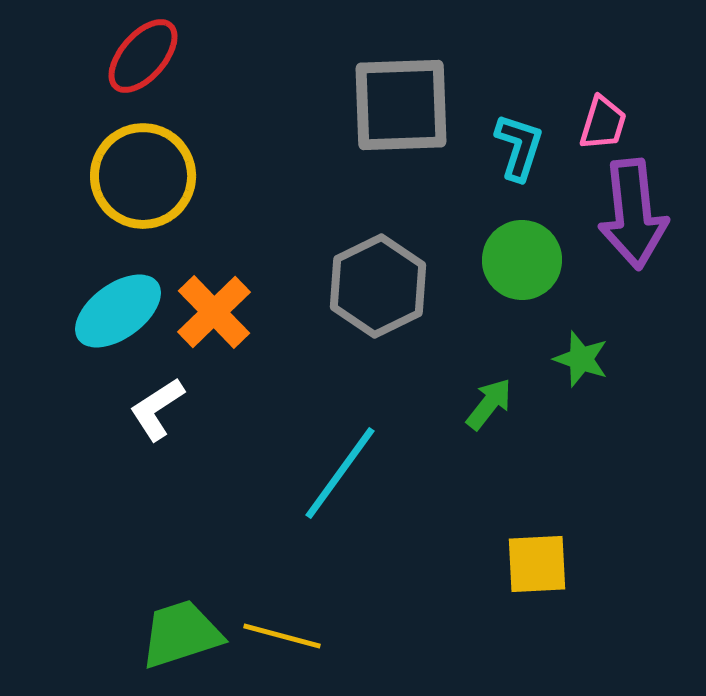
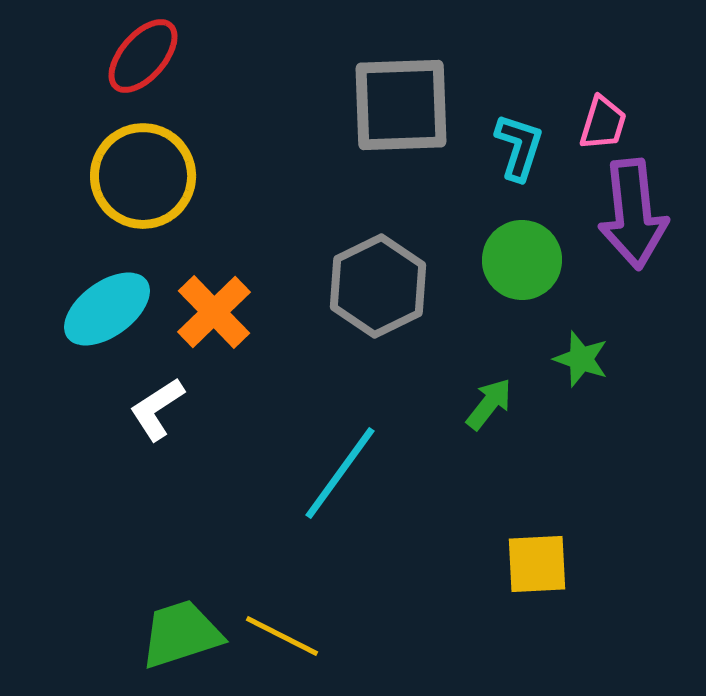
cyan ellipse: moved 11 px left, 2 px up
yellow line: rotated 12 degrees clockwise
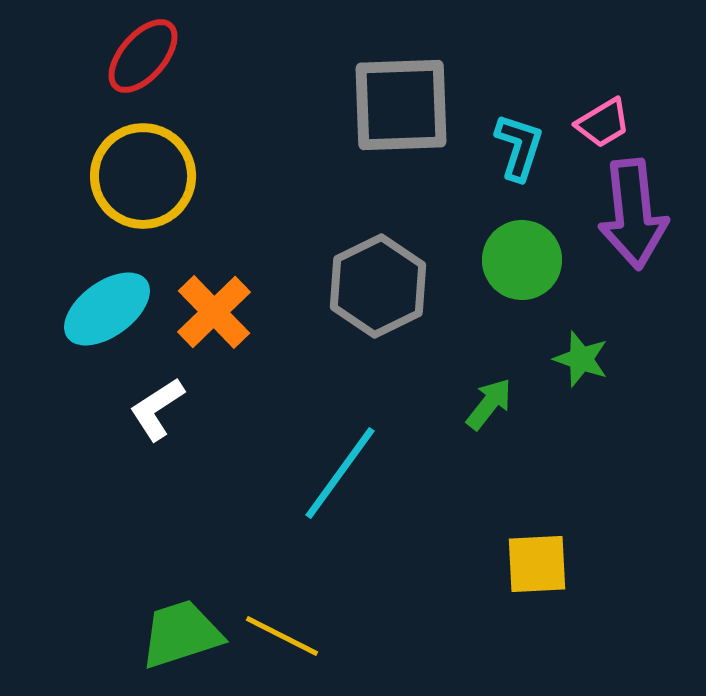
pink trapezoid: rotated 42 degrees clockwise
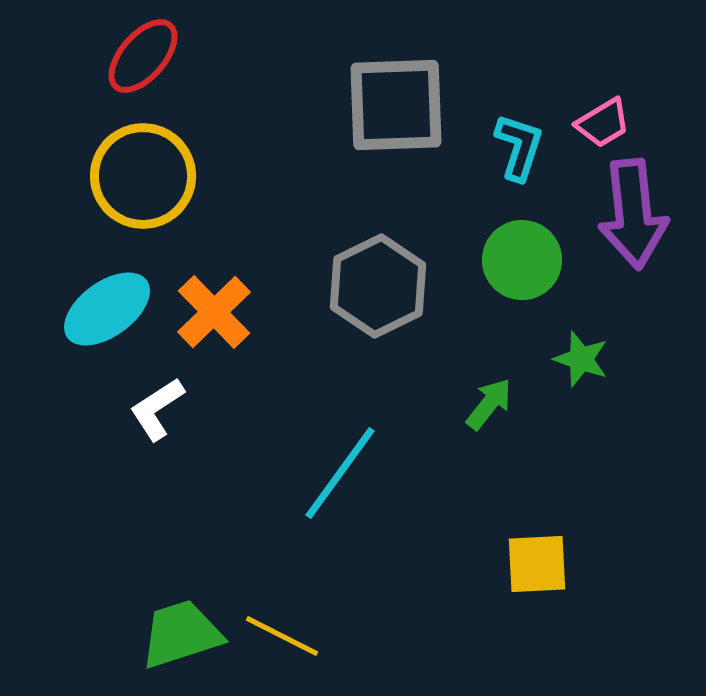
gray square: moved 5 px left
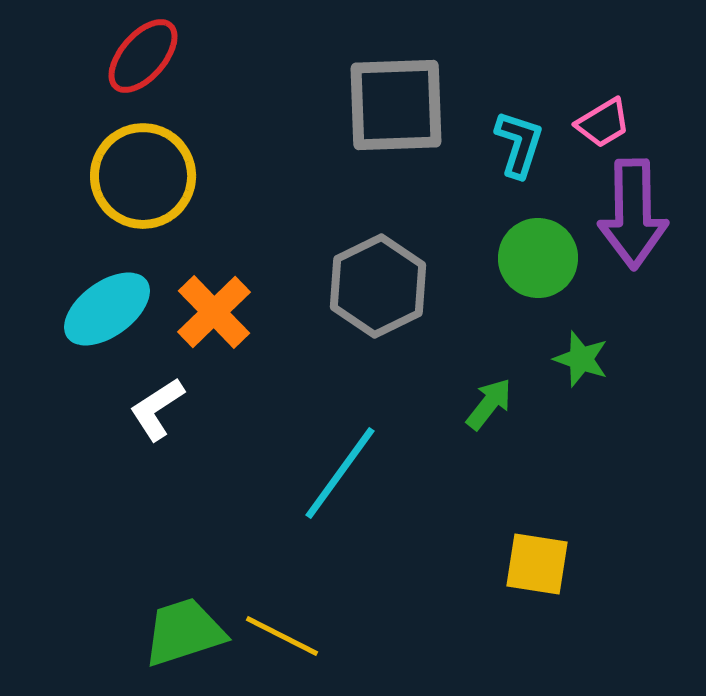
cyan L-shape: moved 3 px up
purple arrow: rotated 5 degrees clockwise
green circle: moved 16 px right, 2 px up
yellow square: rotated 12 degrees clockwise
green trapezoid: moved 3 px right, 2 px up
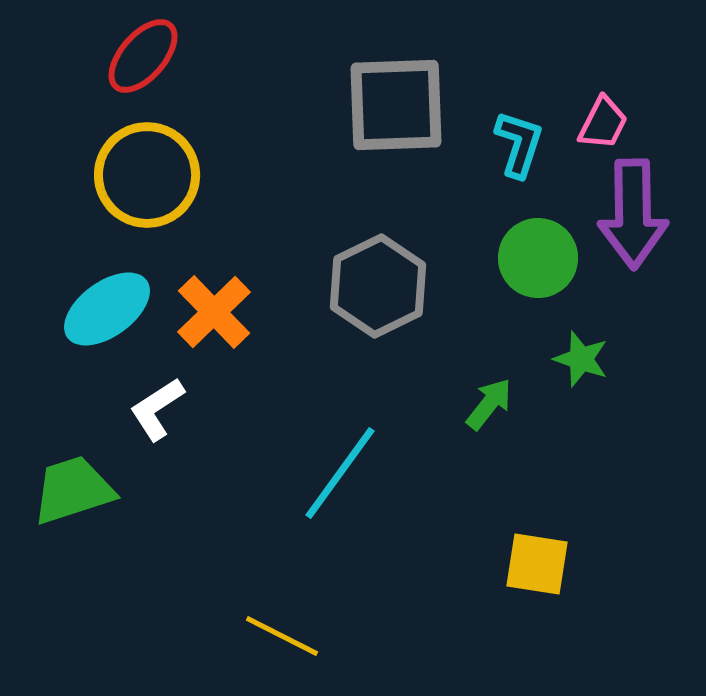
pink trapezoid: rotated 32 degrees counterclockwise
yellow circle: moved 4 px right, 1 px up
green trapezoid: moved 111 px left, 142 px up
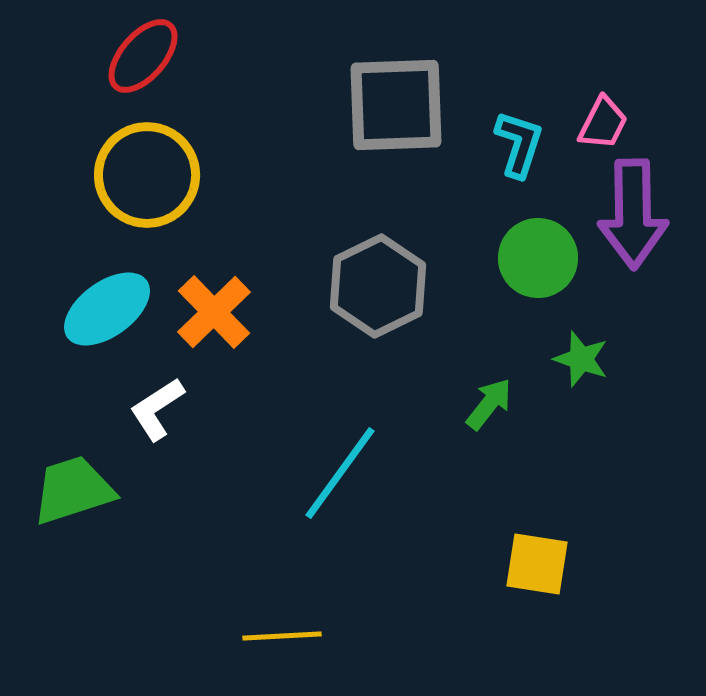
yellow line: rotated 30 degrees counterclockwise
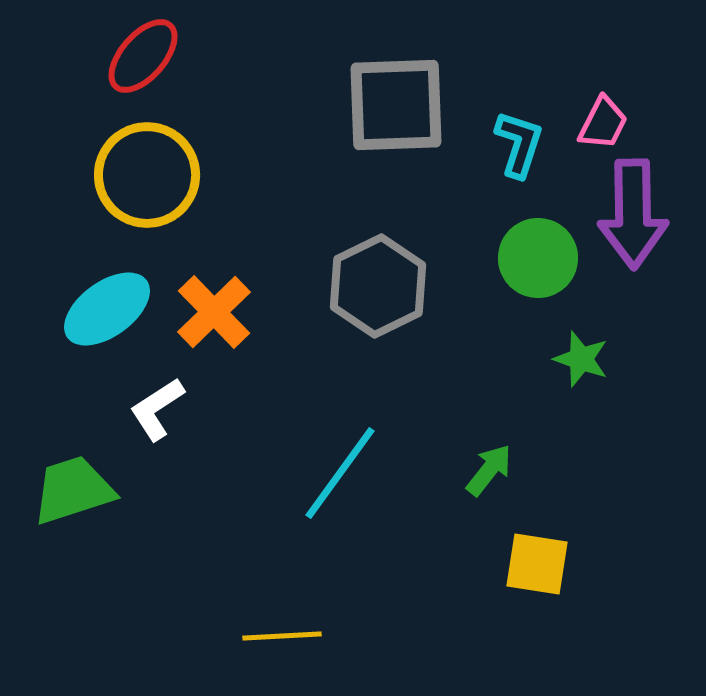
green arrow: moved 66 px down
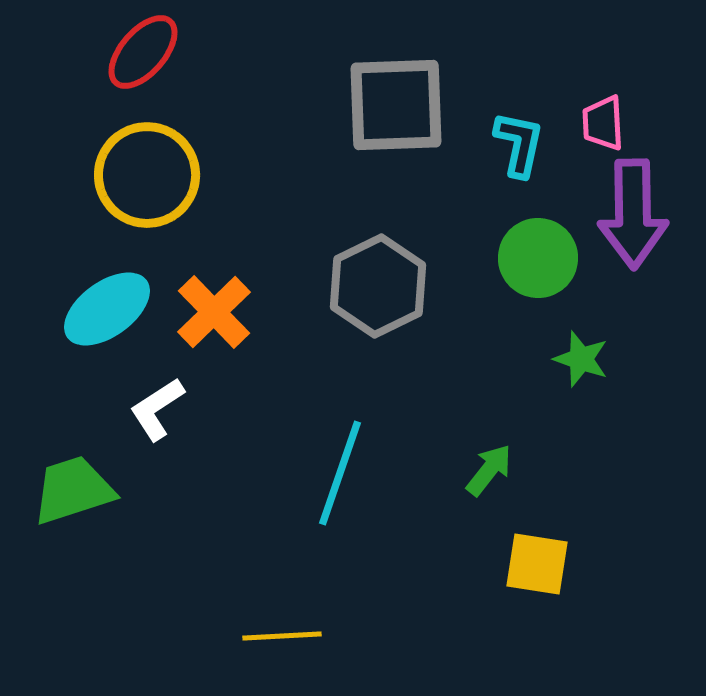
red ellipse: moved 4 px up
pink trapezoid: rotated 150 degrees clockwise
cyan L-shape: rotated 6 degrees counterclockwise
cyan line: rotated 17 degrees counterclockwise
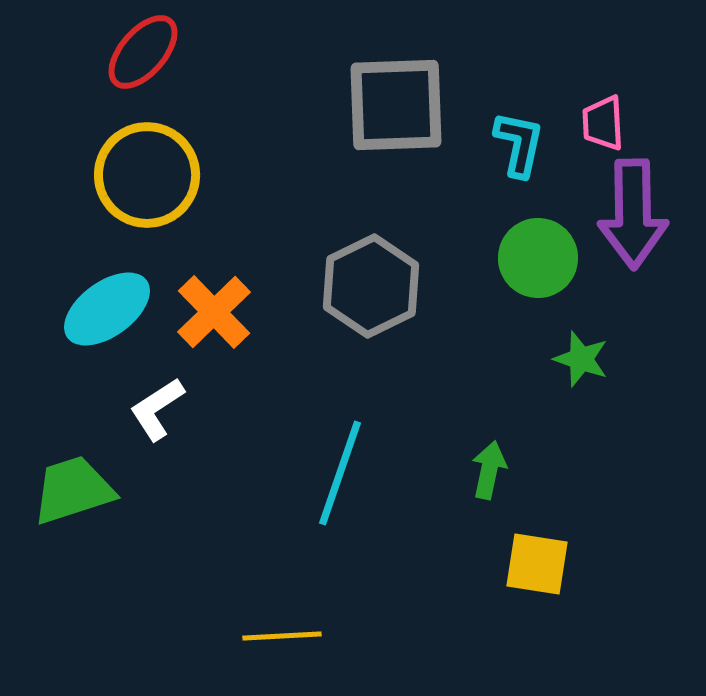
gray hexagon: moved 7 px left
green arrow: rotated 26 degrees counterclockwise
